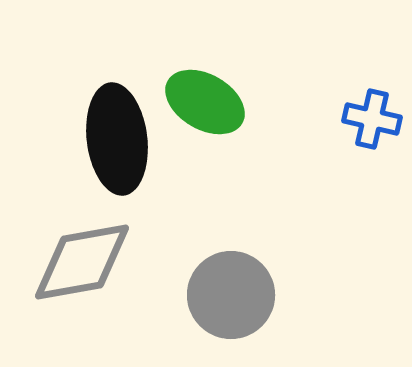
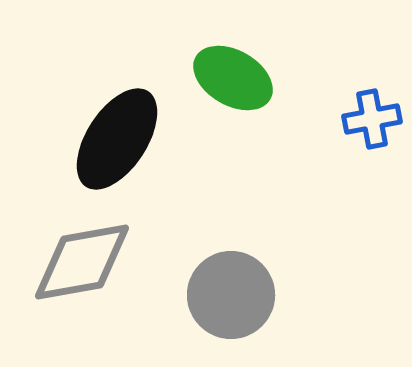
green ellipse: moved 28 px right, 24 px up
blue cross: rotated 24 degrees counterclockwise
black ellipse: rotated 40 degrees clockwise
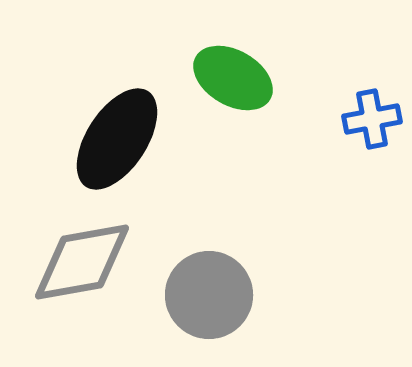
gray circle: moved 22 px left
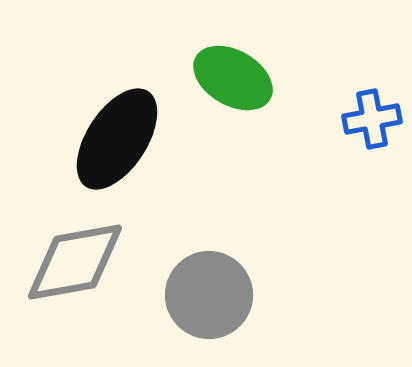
gray diamond: moved 7 px left
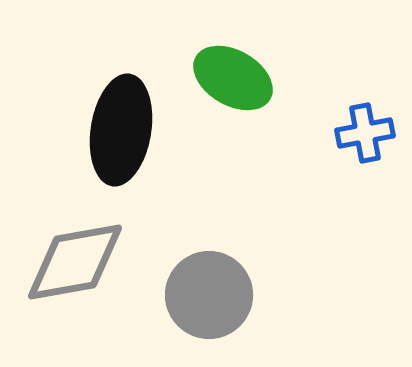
blue cross: moved 7 px left, 14 px down
black ellipse: moved 4 px right, 9 px up; rotated 24 degrees counterclockwise
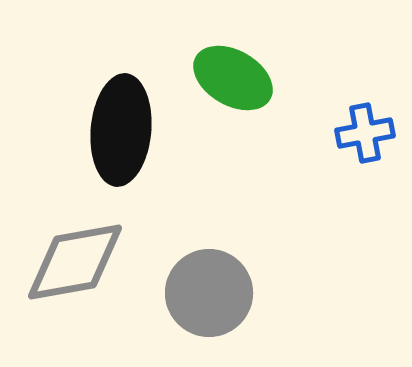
black ellipse: rotated 4 degrees counterclockwise
gray circle: moved 2 px up
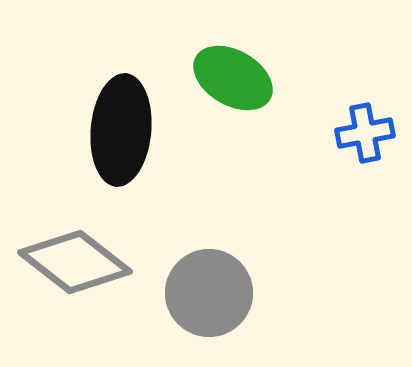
gray diamond: rotated 48 degrees clockwise
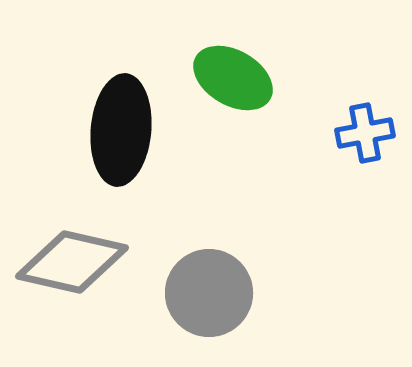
gray diamond: moved 3 px left; rotated 25 degrees counterclockwise
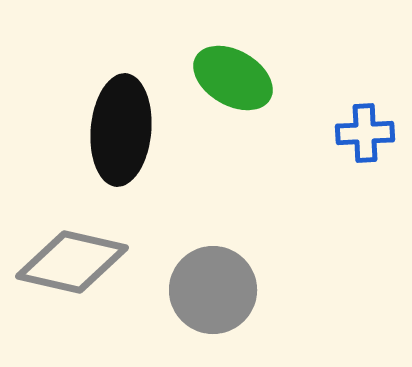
blue cross: rotated 8 degrees clockwise
gray circle: moved 4 px right, 3 px up
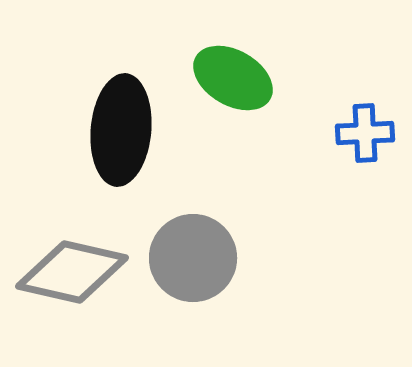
gray diamond: moved 10 px down
gray circle: moved 20 px left, 32 px up
